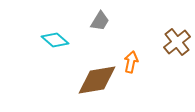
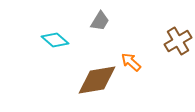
brown cross: moved 1 px right, 1 px up; rotated 8 degrees clockwise
orange arrow: rotated 60 degrees counterclockwise
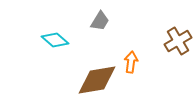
orange arrow: rotated 55 degrees clockwise
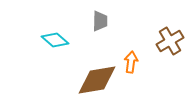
gray trapezoid: rotated 30 degrees counterclockwise
brown cross: moved 8 px left
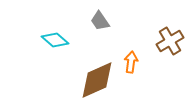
gray trapezoid: rotated 145 degrees clockwise
brown diamond: rotated 15 degrees counterclockwise
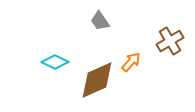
cyan diamond: moved 22 px down; rotated 16 degrees counterclockwise
orange arrow: rotated 35 degrees clockwise
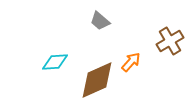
gray trapezoid: rotated 15 degrees counterclockwise
cyan diamond: rotated 28 degrees counterclockwise
